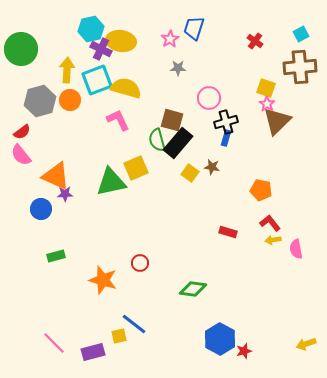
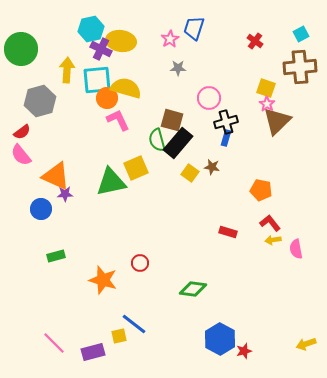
cyan square at (97, 80): rotated 16 degrees clockwise
orange circle at (70, 100): moved 37 px right, 2 px up
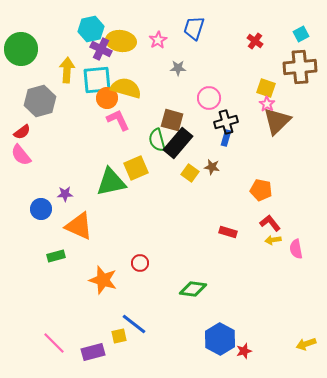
pink star at (170, 39): moved 12 px left, 1 px down
orange triangle at (56, 176): moved 23 px right, 50 px down
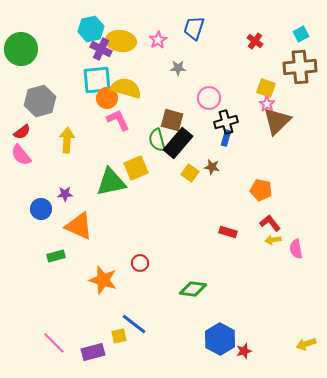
yellow arrow at (67, 70): moved 70 px down
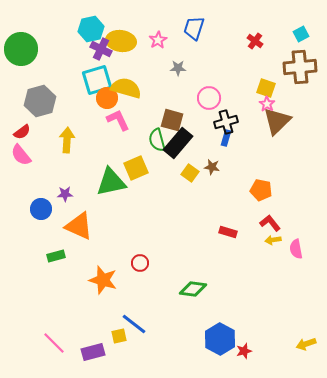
cyan square at (97, 80): rotated 12 degrees counterclockwise
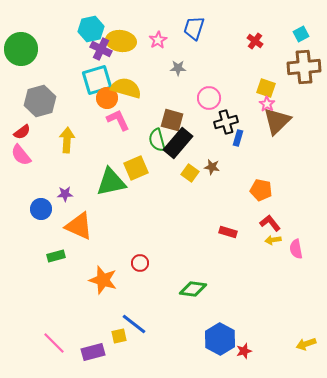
brown cross at (300, 67): moved 4 px right
blue rectangle at (226, 138): moved 12 px right
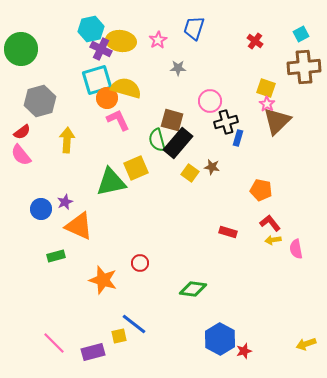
pink circle at (209, 98): moved 1 px right, 3 px down
purple star at (65, 194): moved 8 px down; rotated 21 degrees counterclockwise
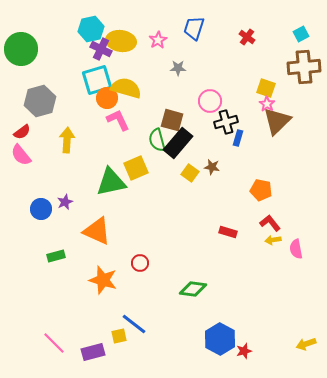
red cross at (255, 41): moved 8 px left, 4 px up
orange triangle at (79, 226): moved 18 px right, 5 px down
